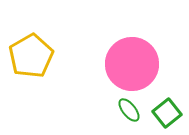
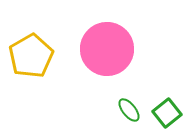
pink circle: moved 25 px left, 15 px up
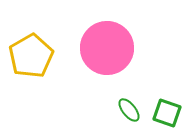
pink circle: moved 1 px up
green square: rotated 32 degrees counterclockwise
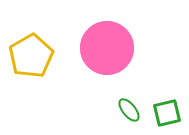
green square: rotated 32 degrees counterclockwise
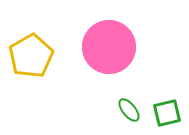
pink circle: moved 2 px right, 1 px up
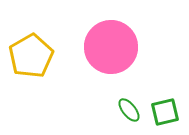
pink circle: moved 2 px right
green square: moved 2 px left, 1 px up
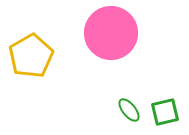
pink circle: moved 14 px up
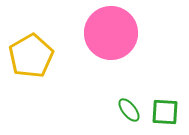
green square: rotated 16 degrees clockwise
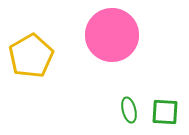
pink circle: moved 1 px right, 2 px down
green ellipse: rotated 25 degrees clockwise
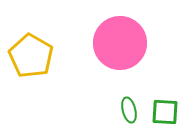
pink circle: moved 8 px right, 8 px down
yellow pentagon: rotated 12 degrees counterclockwise
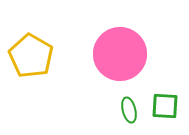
pink circle: moved 11 px down
green square: moved 6 px up
